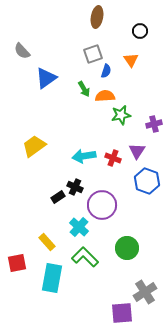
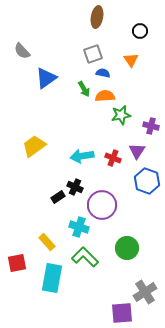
blue semicircle: moved 3 px left, 2 px down; rotated 96 degrees counterclockwise
purple cross: moved 3 px left, 2 px down; rotated 28 degrees clockwise
cyan arrow: moved 2 px left
cyan cross: rotated 24 degrees counterclockwise
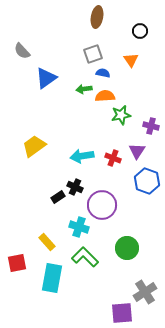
green arrow: rotated 112 degrees clockwise
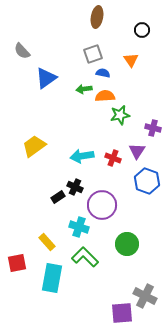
black circle: moved 2 px right, 1 px up
green star: moved 1 px left
purple cross: moved 2 px right, 2 px down
green circle: moved 4 px up
gray cross: moved 4 px down; rotated 30 degrees counterclockwise
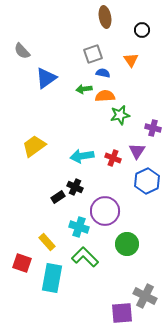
brown ellipse: moved 8 px right; rotated 20 degrees counterclockwise
blue hexagon: rotated 15 degrees clockwise
purple circle: moved 3 px right, 6 px down
red square: moved 5 px right; rotated 30 degrees clockwise
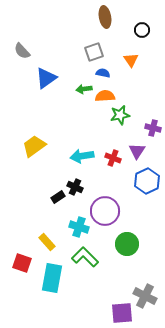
gray square: moved 1 px right, 2 px up
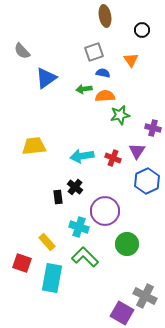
brown ellipse: moved 1 px up
yellow trapezoid: rotated 30 degrees clockwise
black cross: rotated 14 degrees clockwise
black rectangle: rotated 64 degrees counterclockwise
purple square: rotated 35 degrees clockwise
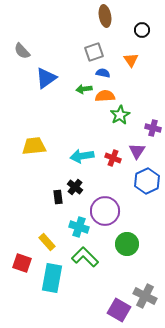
green star: rotated 18 degrees counterclockwise
purple square: moved 3 px left, 3 px up
